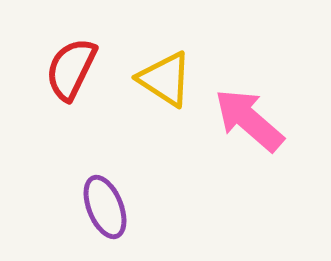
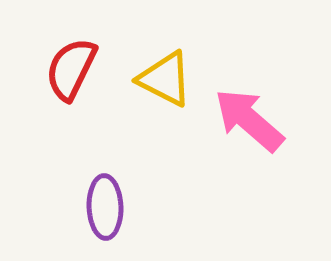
yellow triangle: rotated 6 degrees counterclockwise
purple ellipse: rotated 20 degrees clockwise
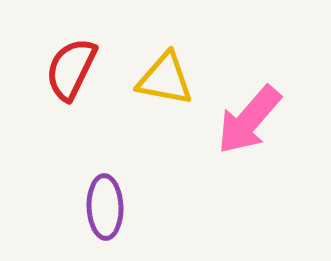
yellow triangle: rotated 16 degrees counterclockwise
pink arrow: rotated 90 degrees counterclockwise
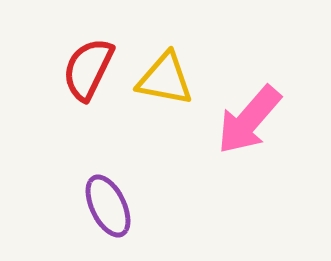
red semicircle: moved 17 px right
purple ellipse: moved 3 px right, 1 px up; rotated 24 degrees counterclockwise
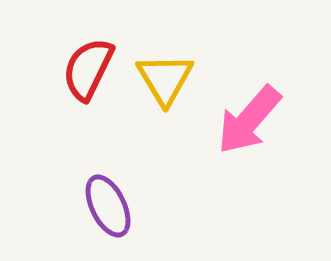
yellow triangle: rotated 48 degrees clockwise
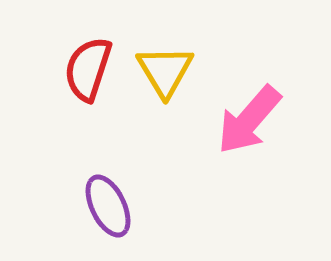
red semicircle: rotated 8 degrees counterclockwise
yellow triangle: moved 8 px up
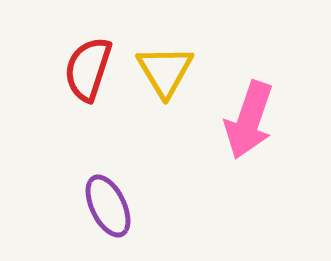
pink arrow: rotated 22 degrees counterclockwise
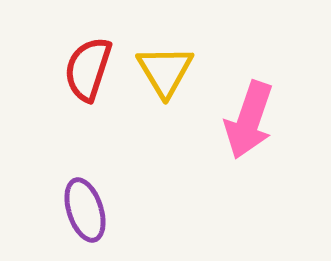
purple ellipse: moved 23 px left, 4 px down; rotated 8 degrees clockwise
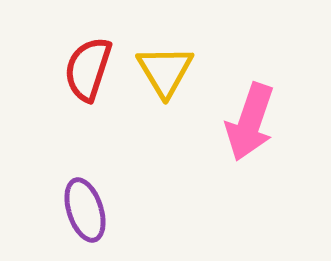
pink arrow: moved 1 px right, 2 px down
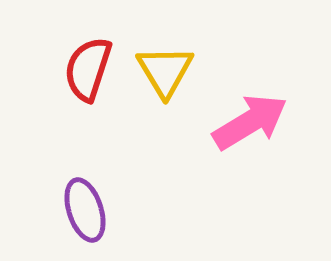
pink arrow: rotated 140 degrees counterclockwise
